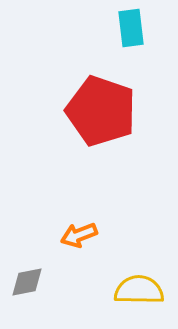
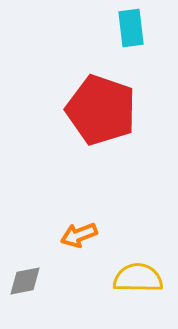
red pentagon: moved 1 px up
gray diamond: moved 2 px left, 1 px up
yellow semicircle: moved 1 px left, 12 px up
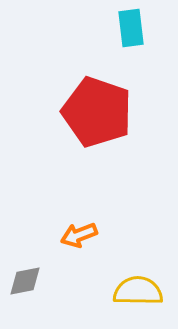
red pentagon: moved 4 px left, 2 px down
yellow semicircle: moved 13 px down
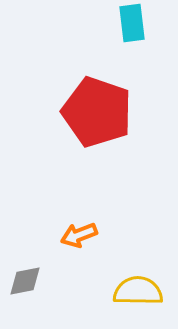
cyan rectangle: moved 1 px right, 5 px up
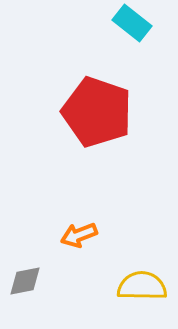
cyan rectangle: rotated 45 degrees counterclockwise
yellow semicircle: moved 4 px right, 5 px up
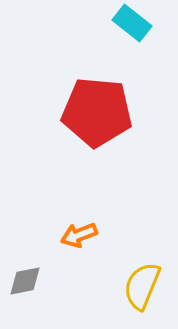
red pentagon: rotated 14 degrees counterclockwise
yellow semicircle: rotated 69 degrees counterclockwise
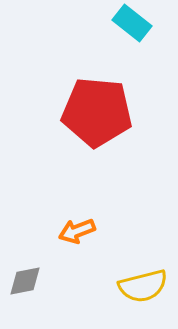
orange arrow: moved 2 px left, 4 px up
yellow semicircle: moved 1 px right; rotated 126 degrees counterclockwise
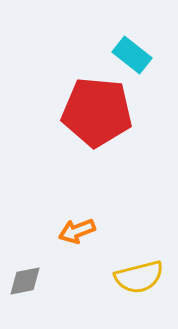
cyan rectangle: moved 32 px down
yellow semicircle: moved 4 px left, 9 px up
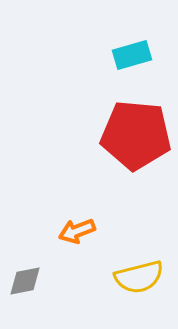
cyan rectangle: rotated 54 degrees counterclockwise
red pentagon: moved 39 px right, 23 px down
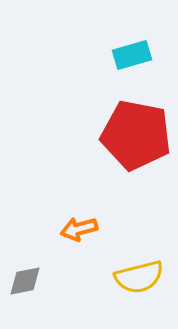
red pentagon: rotated 6 degrees clockwise
orange arrow: moved 2 px right, 2 px up; rotated 6 degrees clockwise
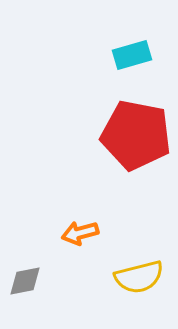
orange arrow: moved 1 px right, 4 px down
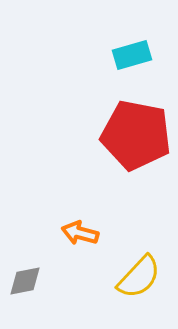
orange arrow: rotated 30 degrees clockwise
yellow semicircle: rotated 33 degrees counterclockwise
